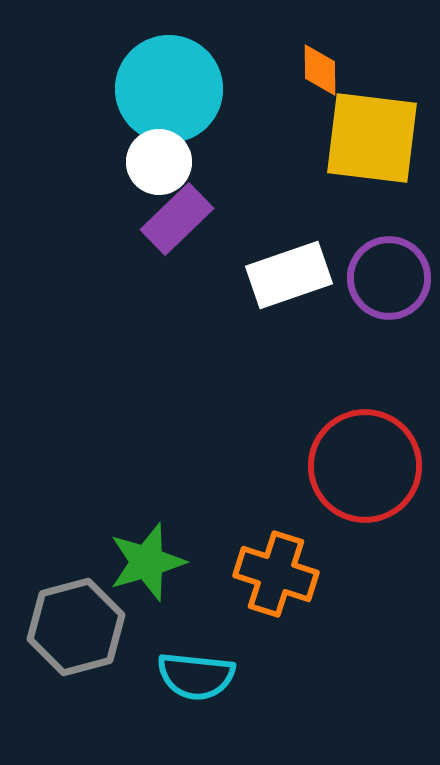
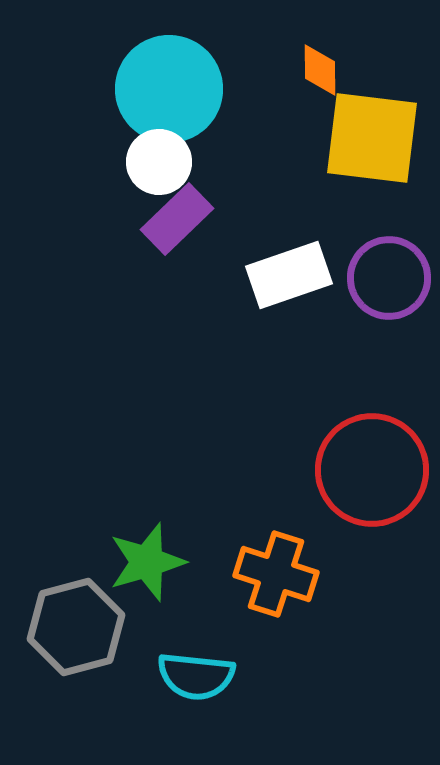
red circle: moved 7 px right, 4 px down
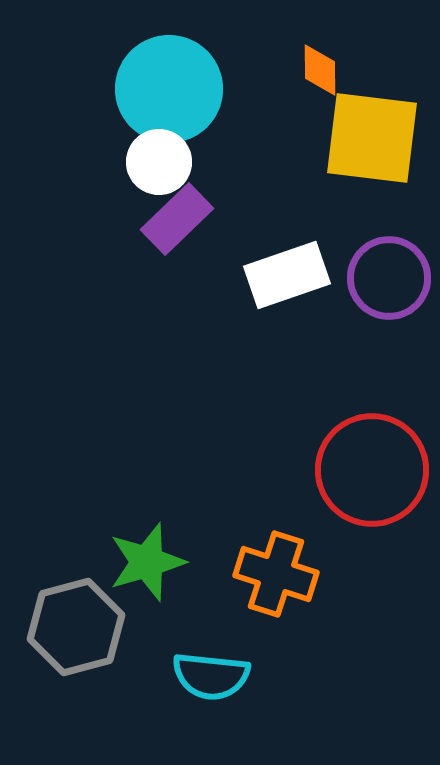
white rectangle: moved 2 px left
cyan semicircle: moved 15 px right
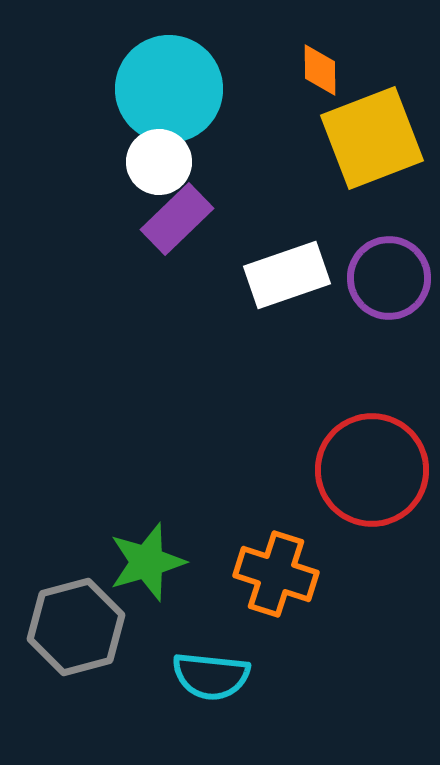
yellow square: rotated 28 degrees counterclockwise
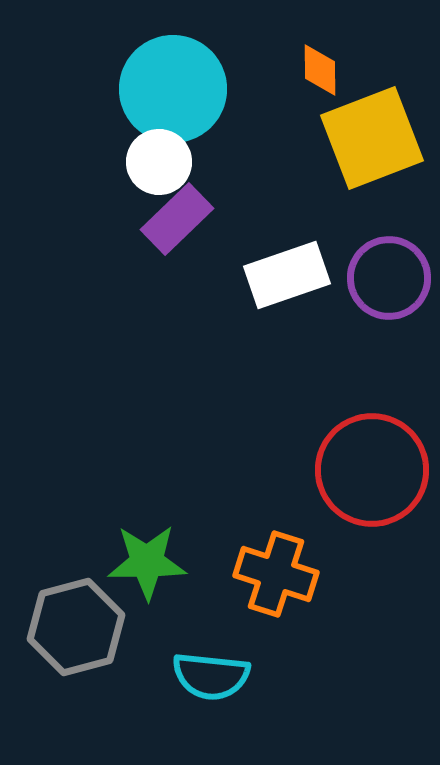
cyan circle: moved 4 px right
green star: rotated 16 degrees clockwise
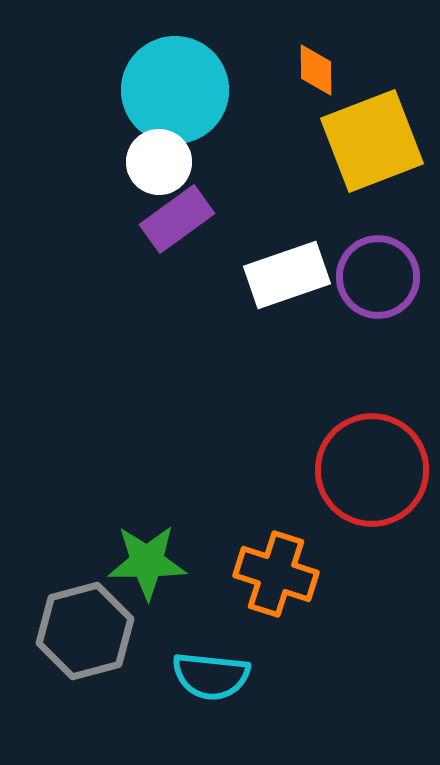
orange diamond: moved 4 px left
cyan circle: moved 2 px right, 1 px down
yellow square: moved 3 px down
purple rectangle: rotated 8 degrees clockwise
purple circle: moved 11 px left, 1 px up
gray hexagon: moved 9 px right, 4 px down
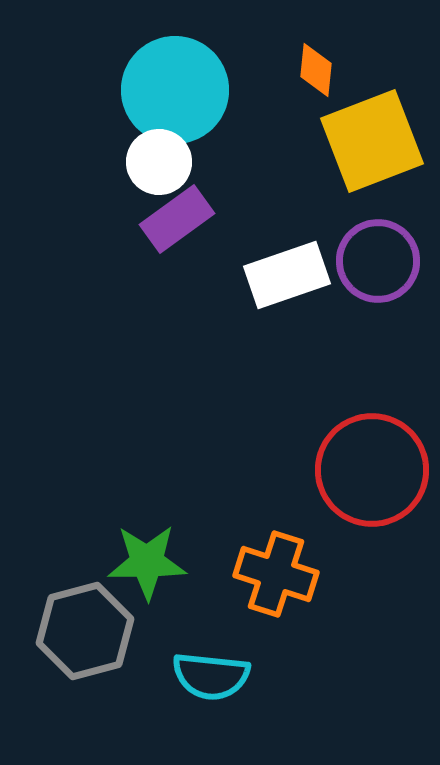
orange diamond: rotated 6 degrees clockwise
purple circle: moved 16 px up
